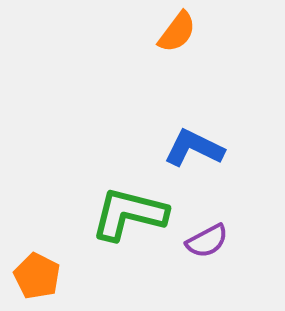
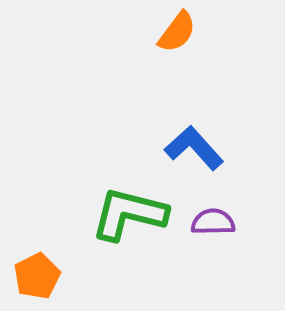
blue L-shape: rotated 22 degrees clockwise
purple semicircle: moved 6 px right, 19 px up; rotated 153 degrees counterclockwise
orange pentagon: rotated 18 degrees clockwise
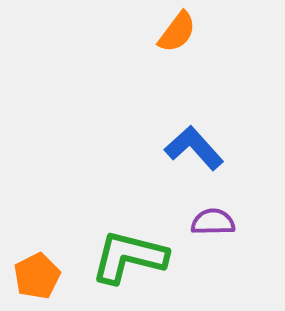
green L-shape: moved 43 px down
